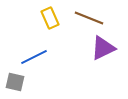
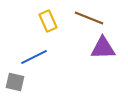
yellow rectangle: moved 2 px left, 3 px down
purple triangle: rotated 24 degrees clockwise
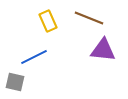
purple triangle: moved 2 px down; rotated 8 degrees clockwise
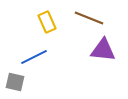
yellow rectangle: moved 1 px left, 1 px down
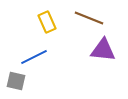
gray square: moved 1 px right, 1 px up
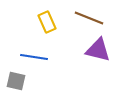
purple triangle: moved 5 px left; rotated 8 degrees clockwise
blue line: rotated 36 degrees clockwise
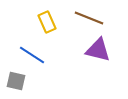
blue line: moved 2 px left, 2 px up; rotated 24 degrees clockwise
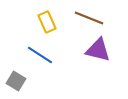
blue line: moved 8 px right
gray square: rotated 18 degrees clockwise
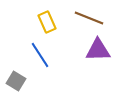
purple triangle: rotated 16 degrees counterclockwise
blue line: rotated 24 degrees clockwise
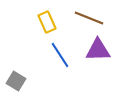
blue line: moved 20 px right
